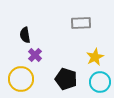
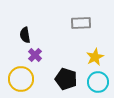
cyan circle: moved 2 px left
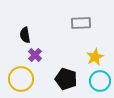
cyan circle: moved 2 px right, 1 px up
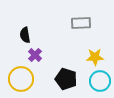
yellow star: rotated 24 degrees clockwise
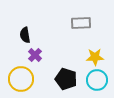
cyan circle: moved 3 px left, 1 px up
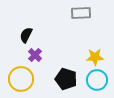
gray rectangle: moved 10 px up
black semicircle: moved 1 px right; rotated 35 degrees clockwise
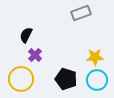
gray rectangle: rotated 18 degrees counterclockwise
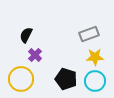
gray rectangle: moved 8 px right, 21 px down
cyan circle: moved 2 px left, 1 px down
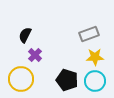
black semicircle: moved 1 px left
black pentagon: moved 1 px right, 1 px down
